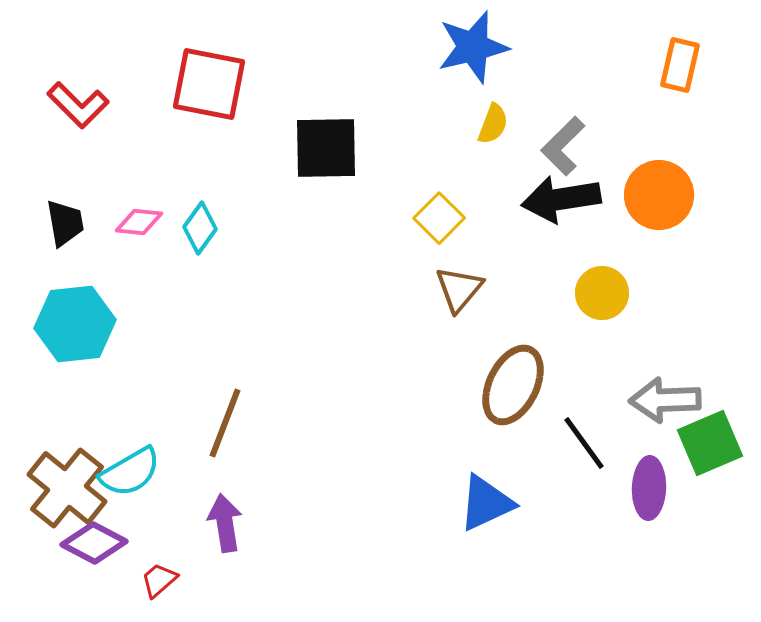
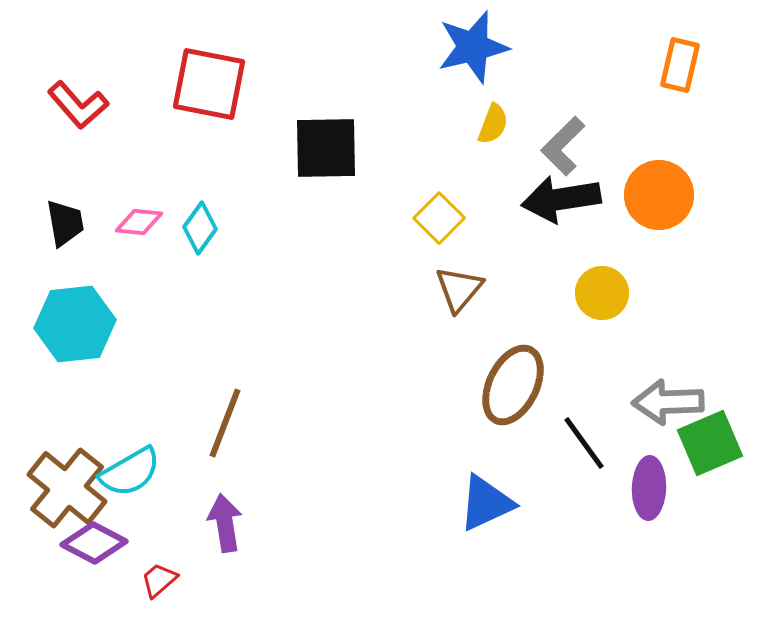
red L-shape: rotated 4 degrees clockwise
gray arrow: moved 3 px right, 2 px down
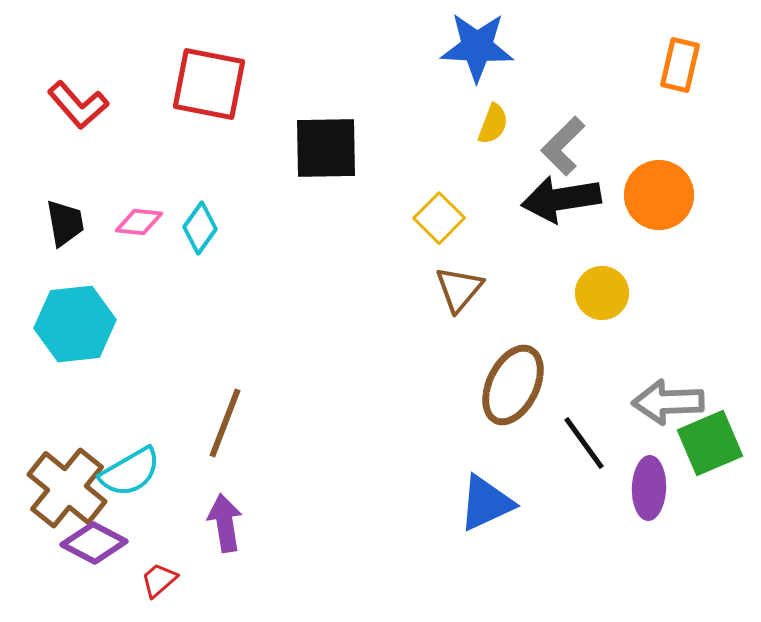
blue star: moved 4 px right; rotated 16 degrees clockwise
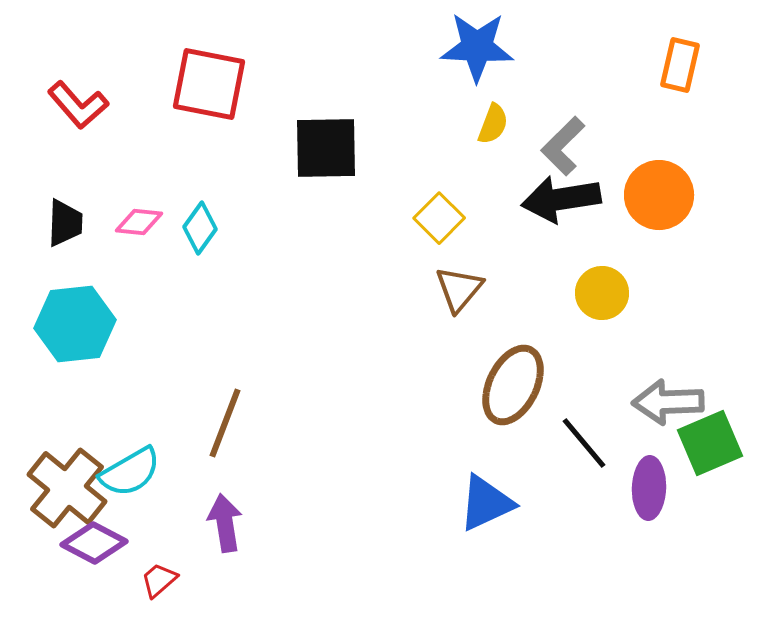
black trapezoid: rotated 12 degrees clockwise
black line: rotated 4 degrees counterclockwise
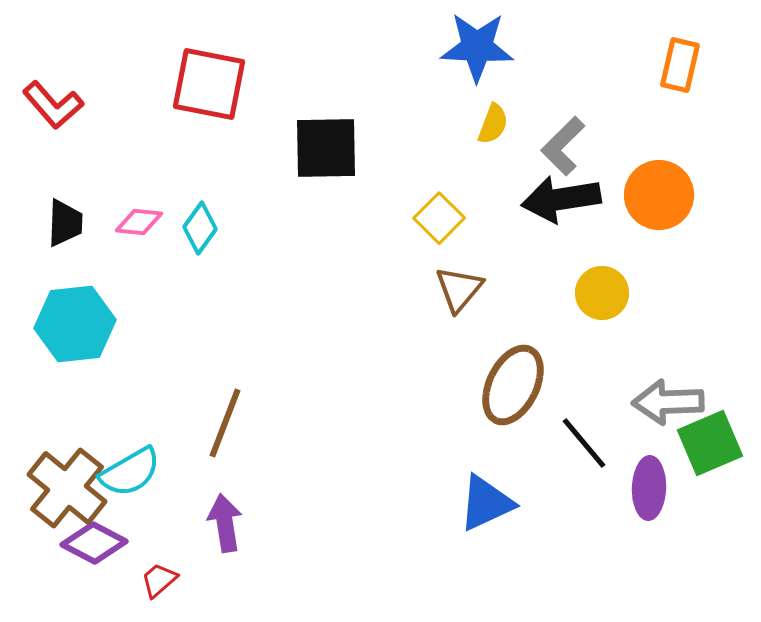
red L-shape: moved 25 px left
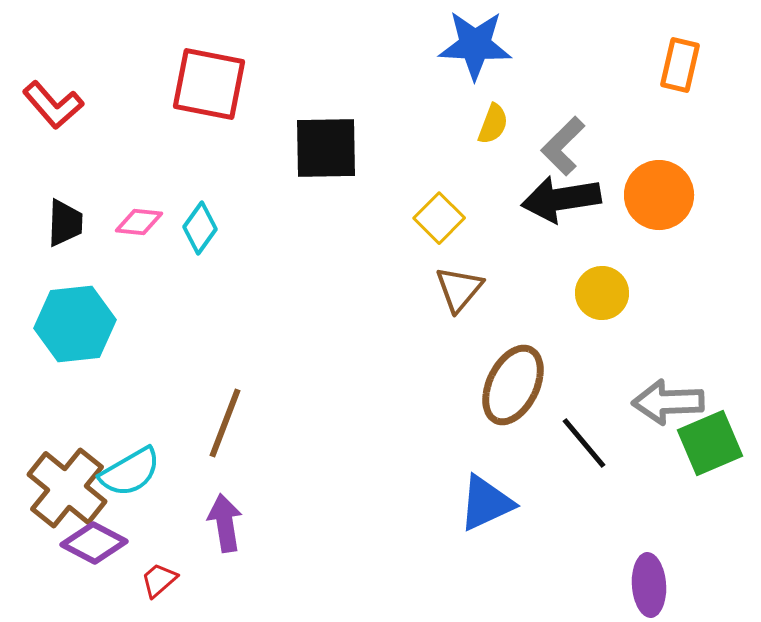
blue star: moved 2 px left, 2 px up
purple ellipse: moved 97 px down; rotated 6 degrees counterclockwise
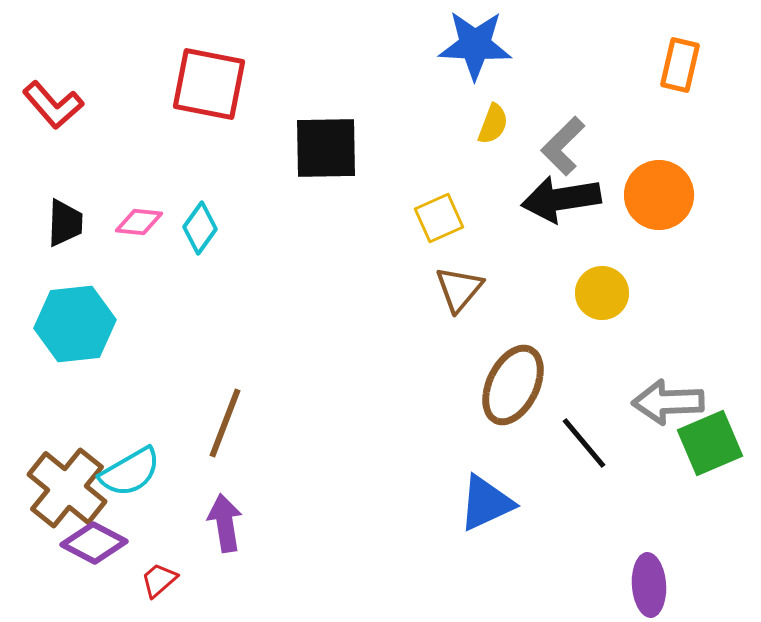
yellow square: rotated 21 degrees clockwise
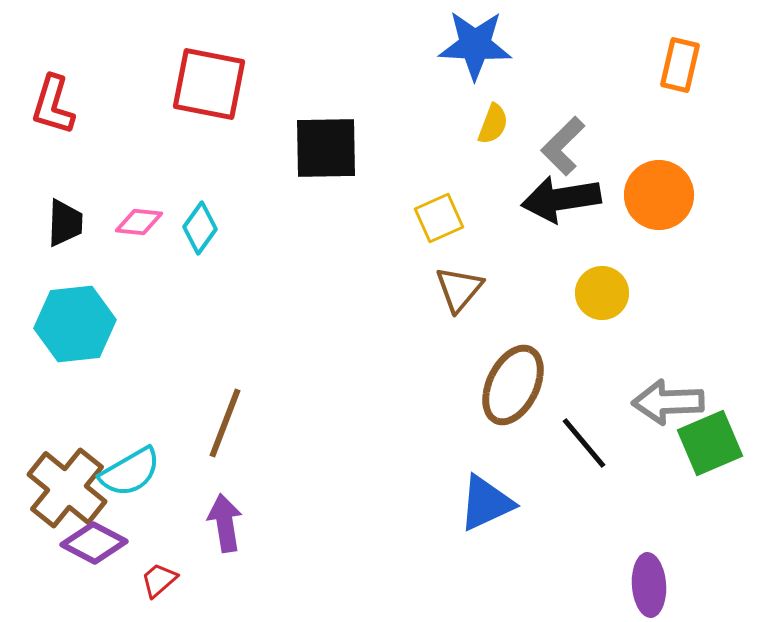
red L-shape: rotated 58 degrees clockwise
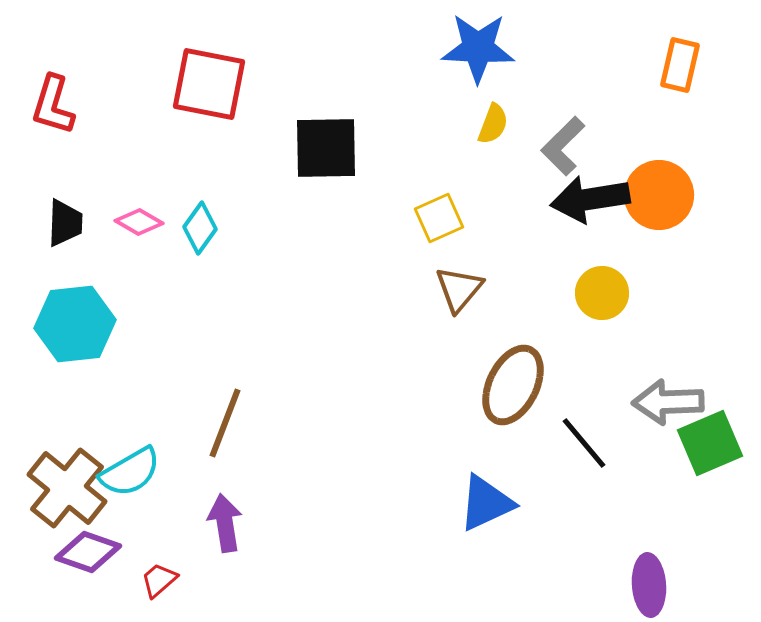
blue star: moved 3 px right, 3 px down
black arrow: moved 29 px right
pink diamond: rotated 24 degrees clockwise
purple diamond: moved 6 px left, 9 px down; rotated 8 degrees counterclockwise
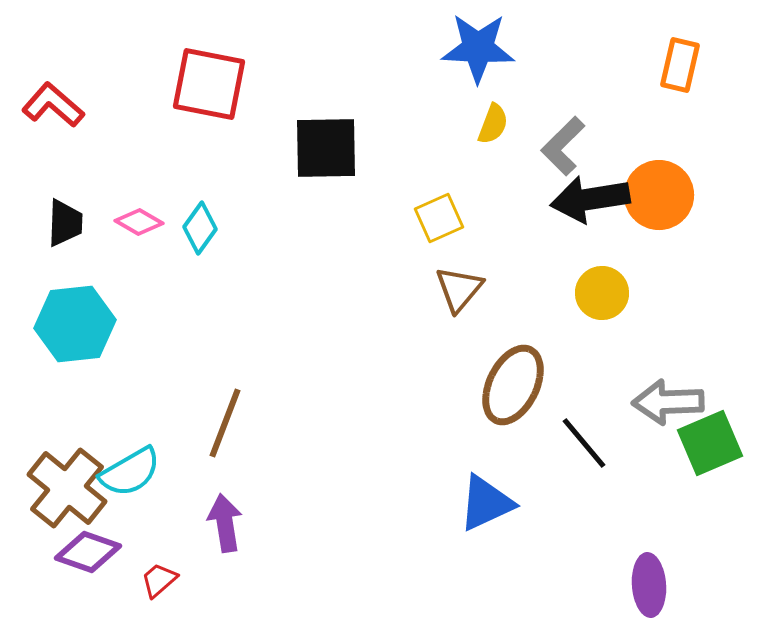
red L-shape: rotated 114 degrees clockwise
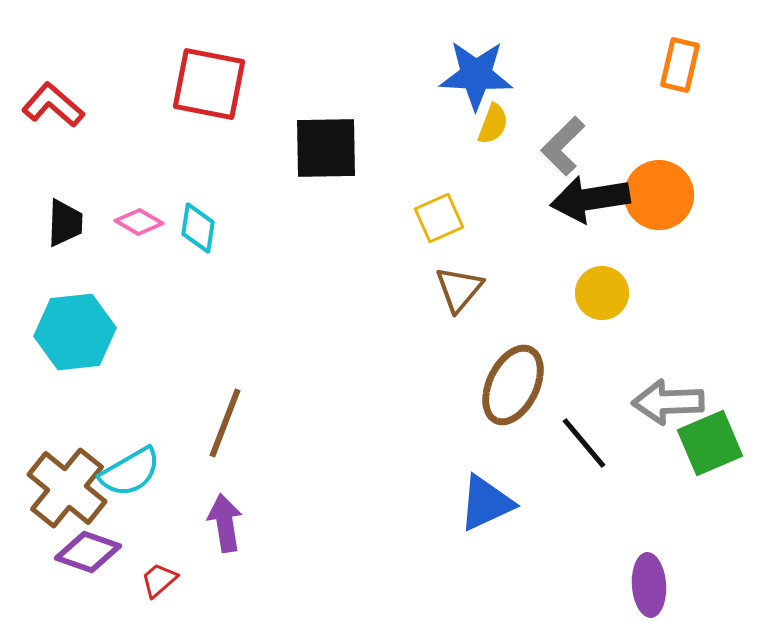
blue star: moved 2 px left, 27 px down
cyan diamond: moved 2 px left; rotated 27 degrees counterclockwise
cyan hexagon: moved 8 px down
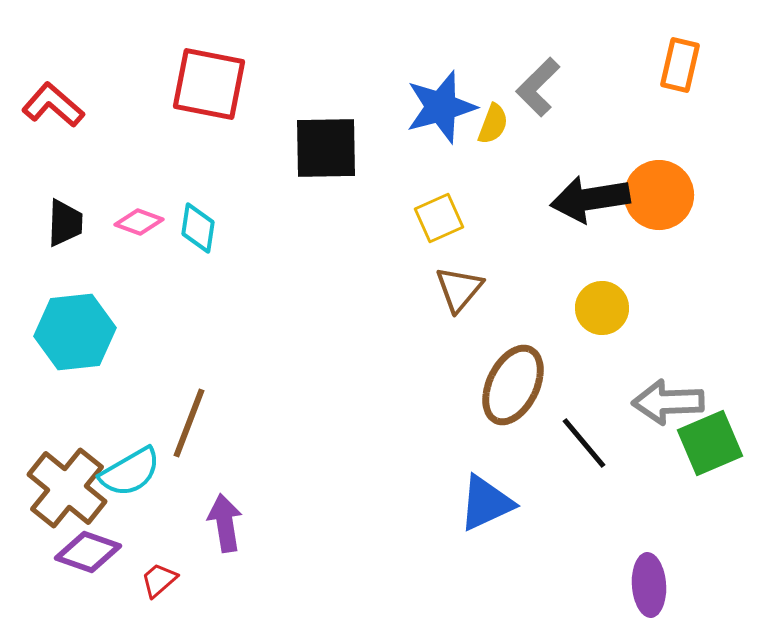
blue star: moved 35 px left, 32 px down; rotated 18 degrees counterclockwise
gray L-shape: moved 25 px left, 59 px up
pink diamond: rotated 9 degrees counterclockwise
yellow circle: moved 15 px down
brown line: moved 36 px left
